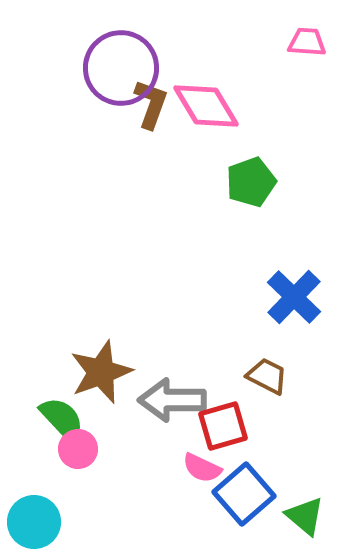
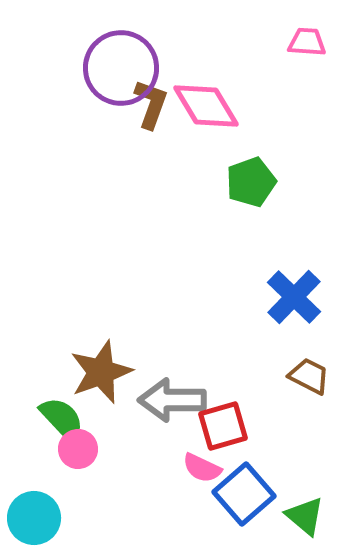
brown trapezoid: moved 42 px right
cyan circle: moved 4 px up
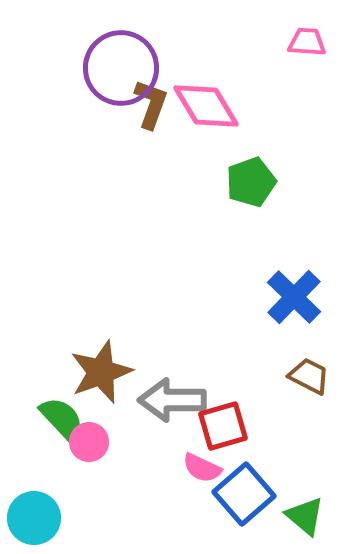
pink circle: moved 11 px right, 7 px up
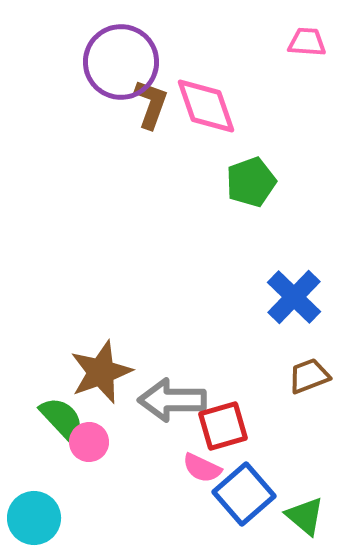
purple circle: moved 6 px up
pink diamond: rotated 12 degrees clockwise
brown trapezoid: rotated 48 degrees counterclockwise
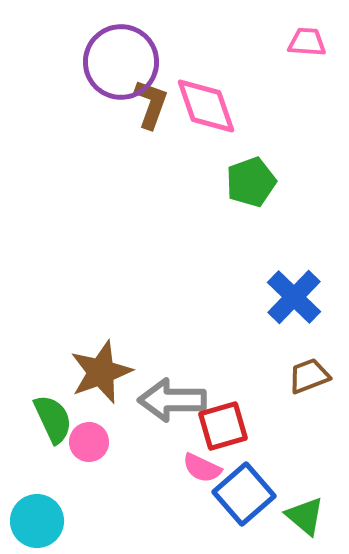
green semicircle: moved 9 px left; rotated 18 degrees clockwise
cyan circle: moved 3 px right, 3 px down
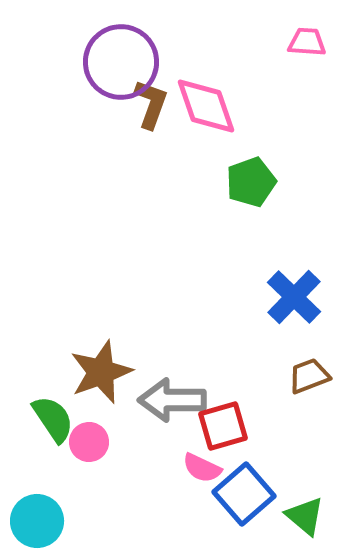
green semicircle: rotated 9 degrees counterclockwise
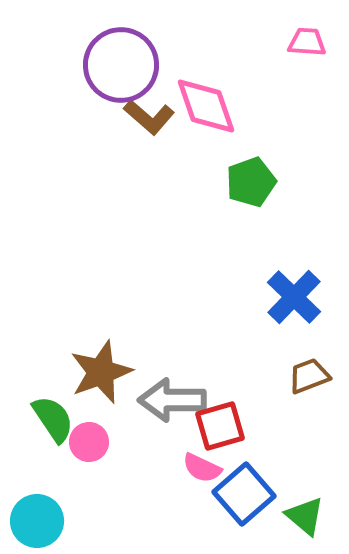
purple circle: moved 3 px down
brown L-shape: moved 2 px left, 13 px down; rotated 111 degrees clockwise
red square: moved 3 px left
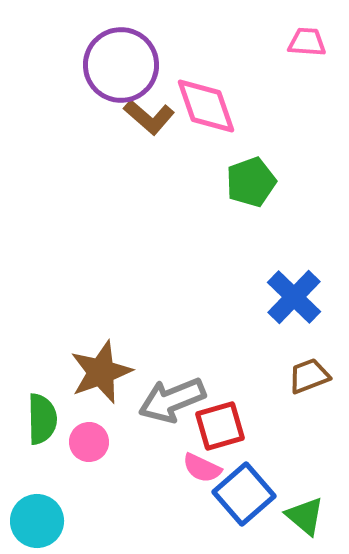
gray arrow: rotated 22 degrees counterclockwise
green semicircle: moved 11 px left; rotated 33 degrees clockwise
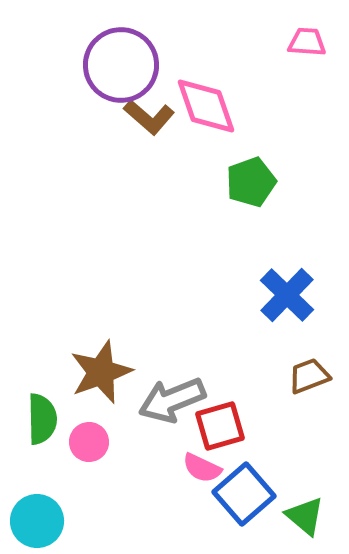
blue cross: moved 7 px left, 2 px up
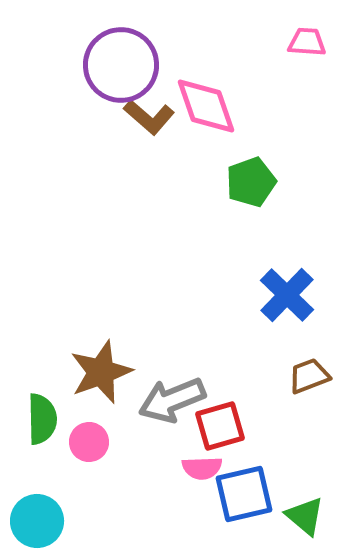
pink semicircle: rotated 27 degrees counterclockwise
blue square: rotated 28 degrees clockwise
